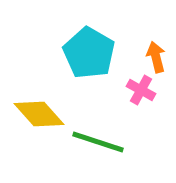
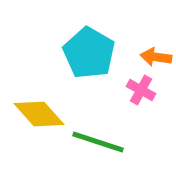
orange arrow: rotated 68 degrees counterclockwise
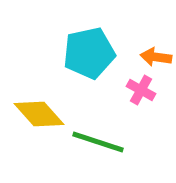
cyan pentagon: rotated 30 degrees clockwise
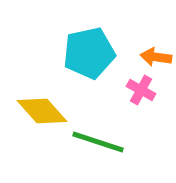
yellow diamond: moved 3 px right, 3 px up
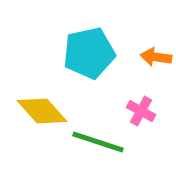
pink cross: moved 21 px down
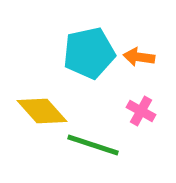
orange arrow: moved 17 px left
green line: moved 5 px left, 3 px down
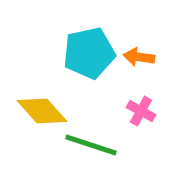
green line: moved 2 px left
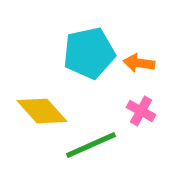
orange arrow: moved 6 px down
green line: rotated 42 degrees counterclockwise
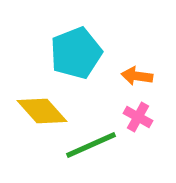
cyan pentagon: moved 13 px left; rotated 9 degrees counterclockwise
orange arrow: moved 2 px left, 13 px down
pink cross: moved 3 px left, 6 px down
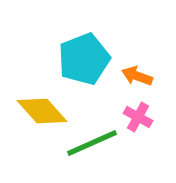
cyan pentagon: moved 8 px right, 6 px down
orange arrow: rotated 12 degrees clockwise
green line: moved 1 px right, 2 px up
